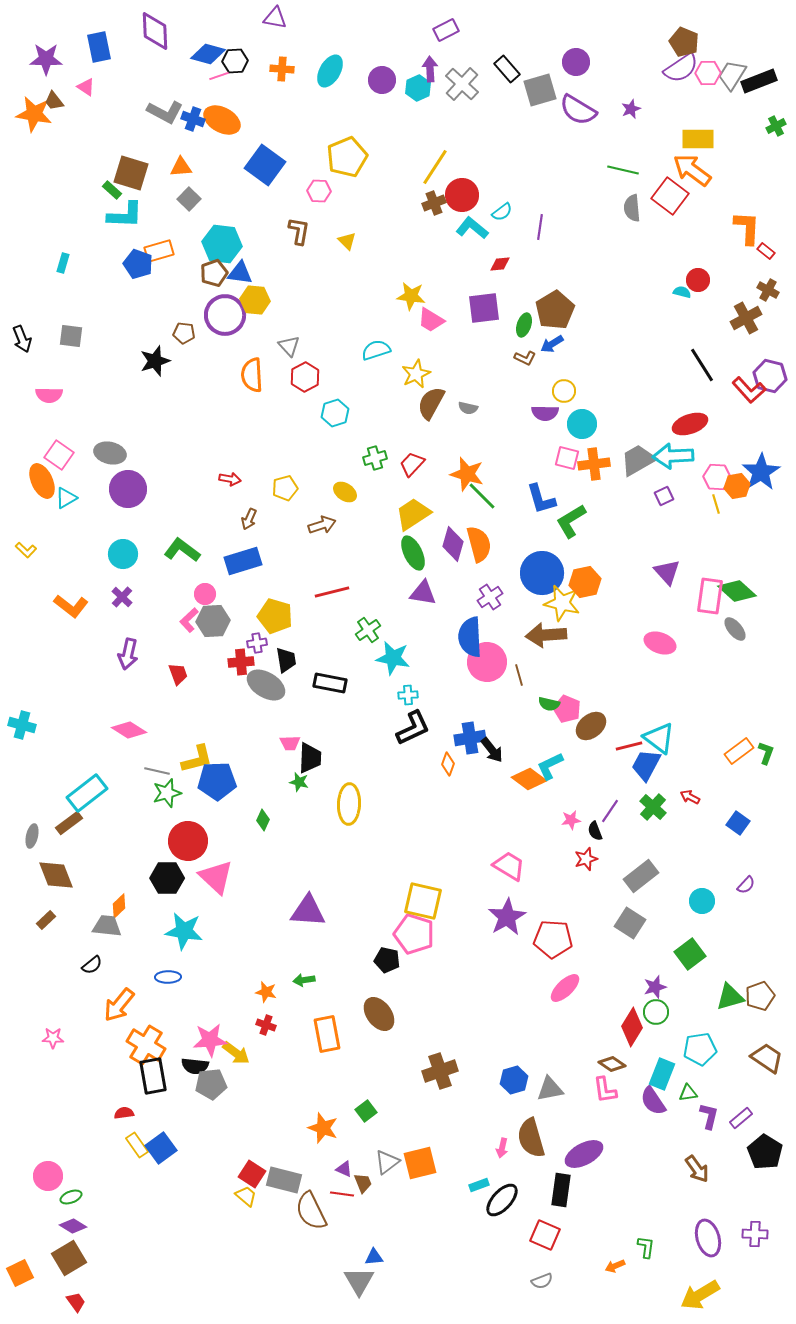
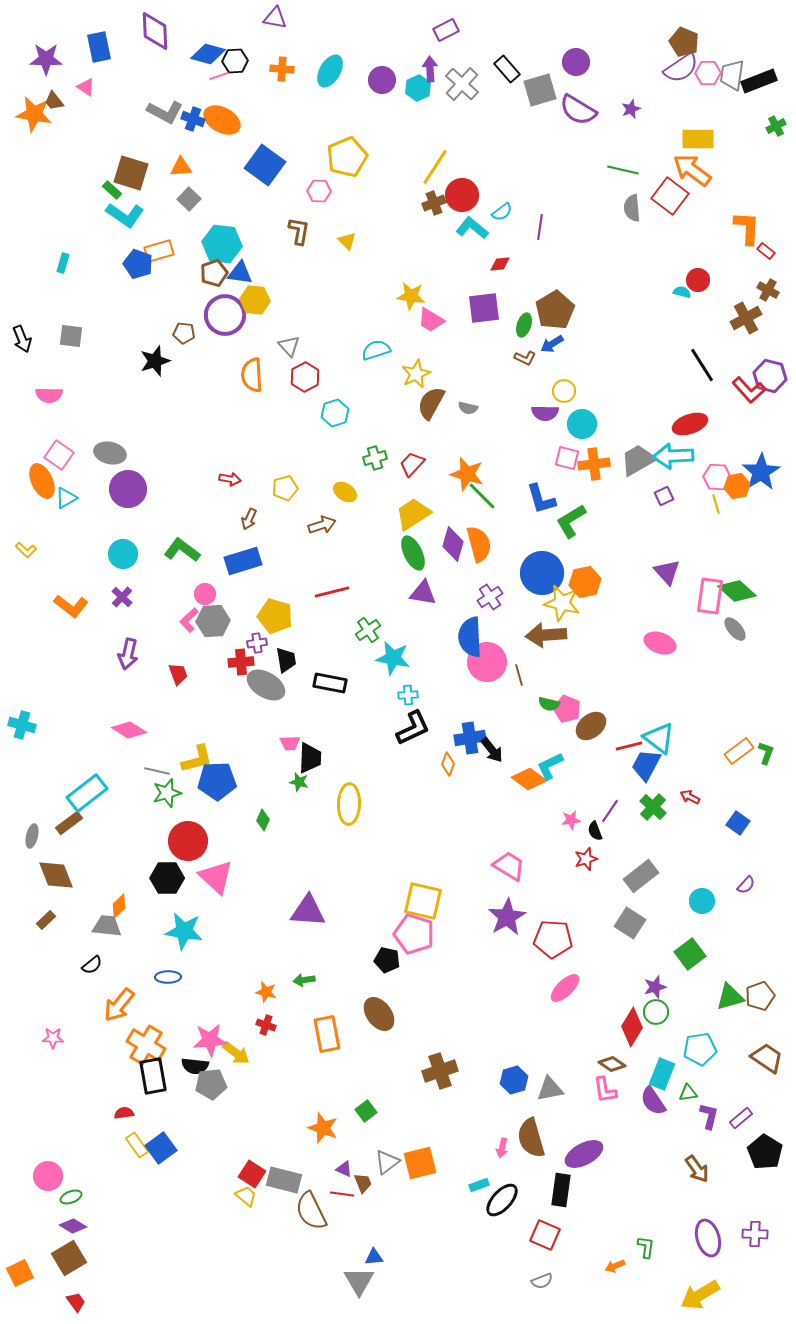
gray trapezoid at (732, 75): rotated 24 degrees counterclockwise
cyan L-shape at (125, 215): rotated 33 degrees clockwise
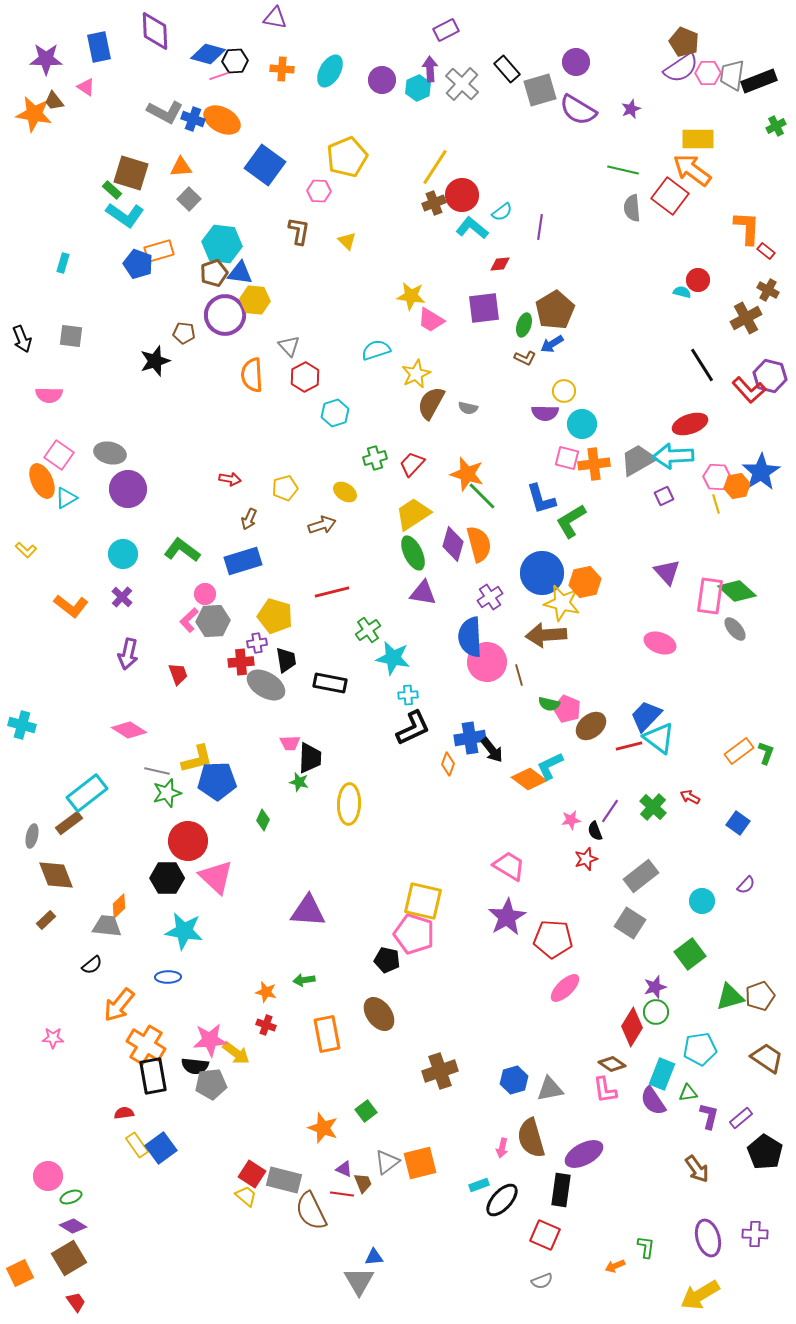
blue trapezoid at (646, 765): moved 49 px up; rotated 16 degrees clockwise
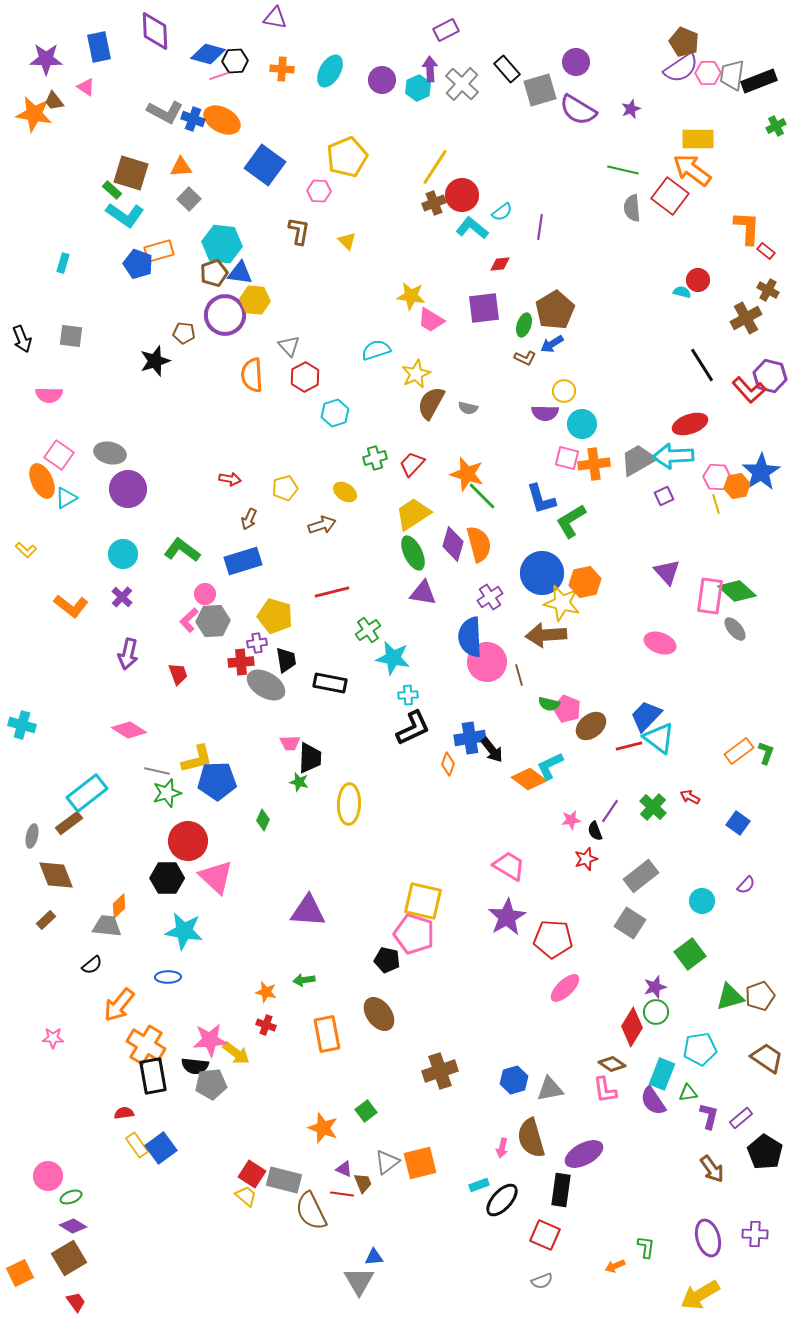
brown arrow at (697, 1169): moved 15 px right
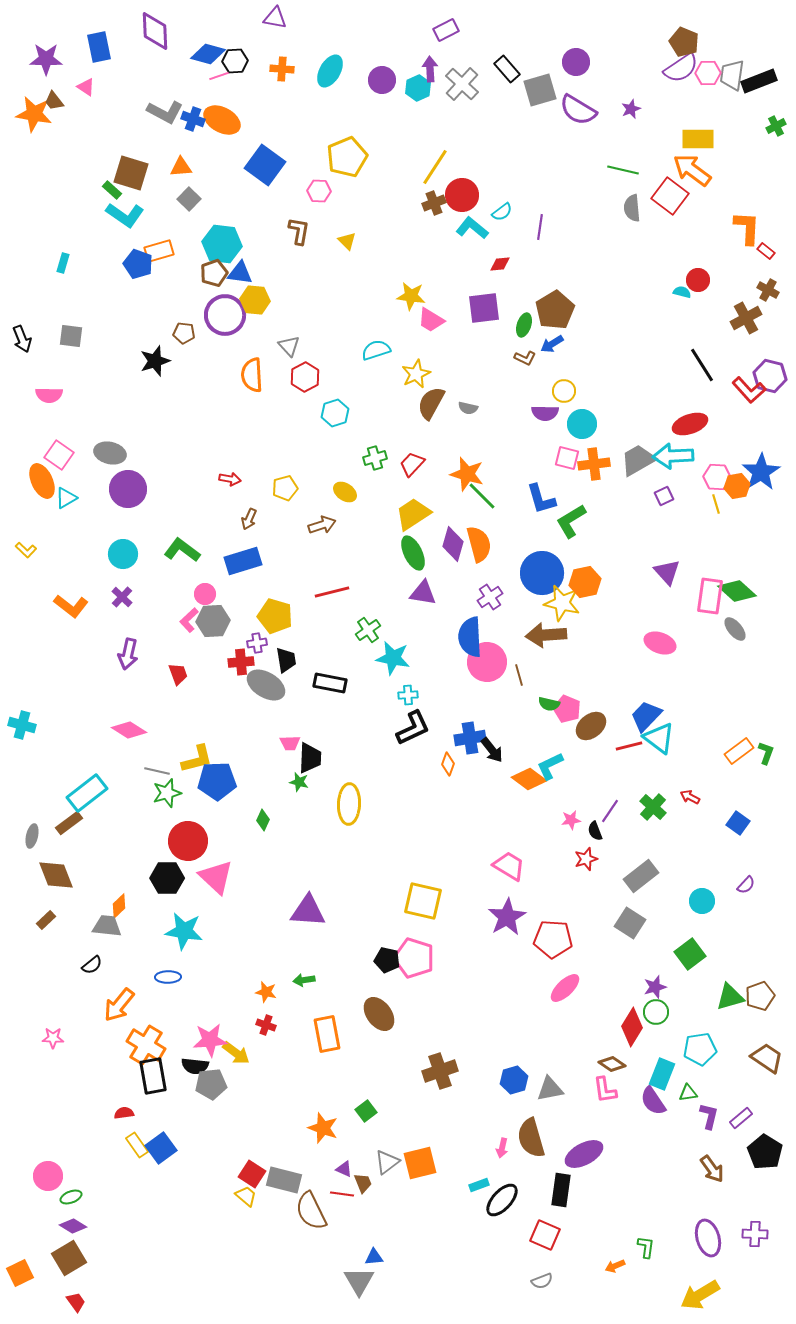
pink pentagon at (414, 934): moved 24 px down
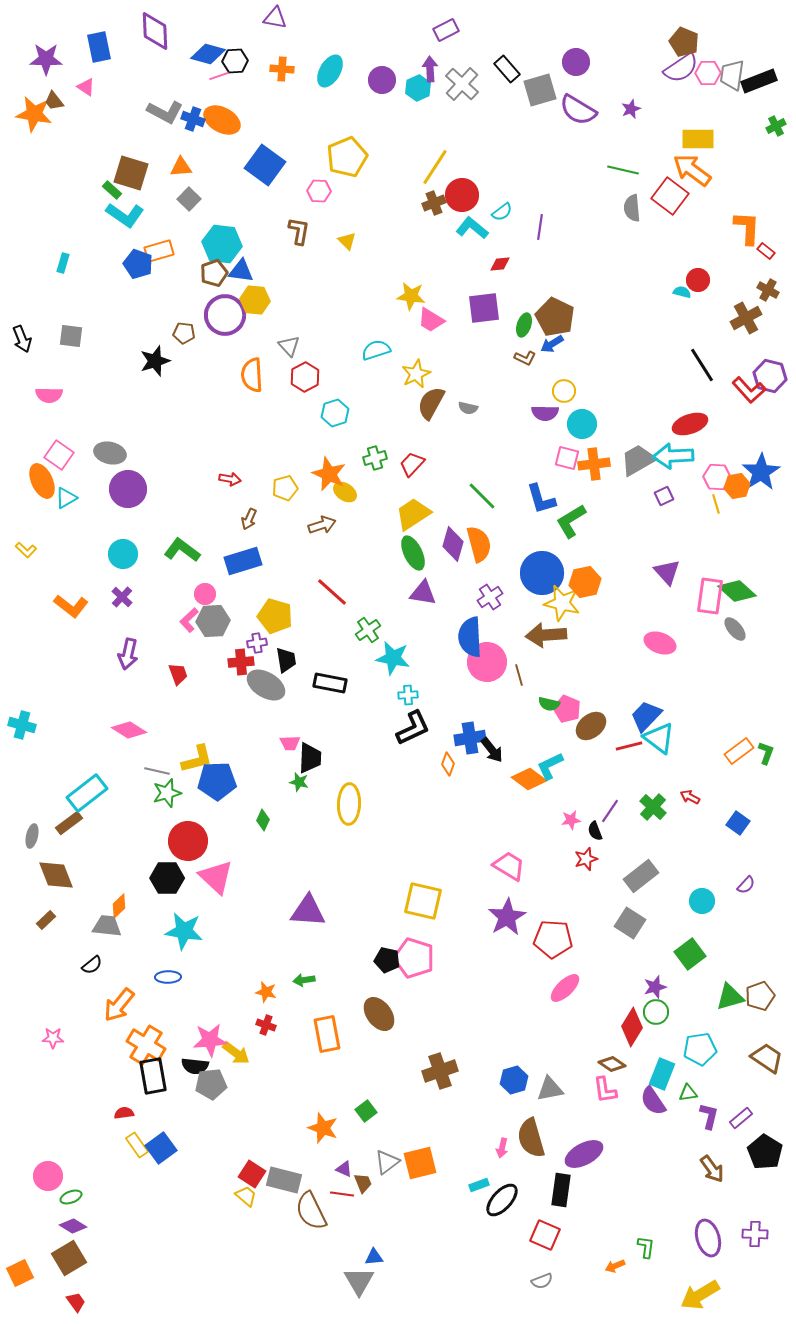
blue triangle at (240, 273): moved 1 px right, 2 px up
brown pentagon at (555, 310): moved 7 px down; rotated 15 degrees counterclockwise
orange star at (467, 474): moved 138 px left; rotated 8 degrees clockwise
red line at (332, 592): rotated 56 degrees clockwise
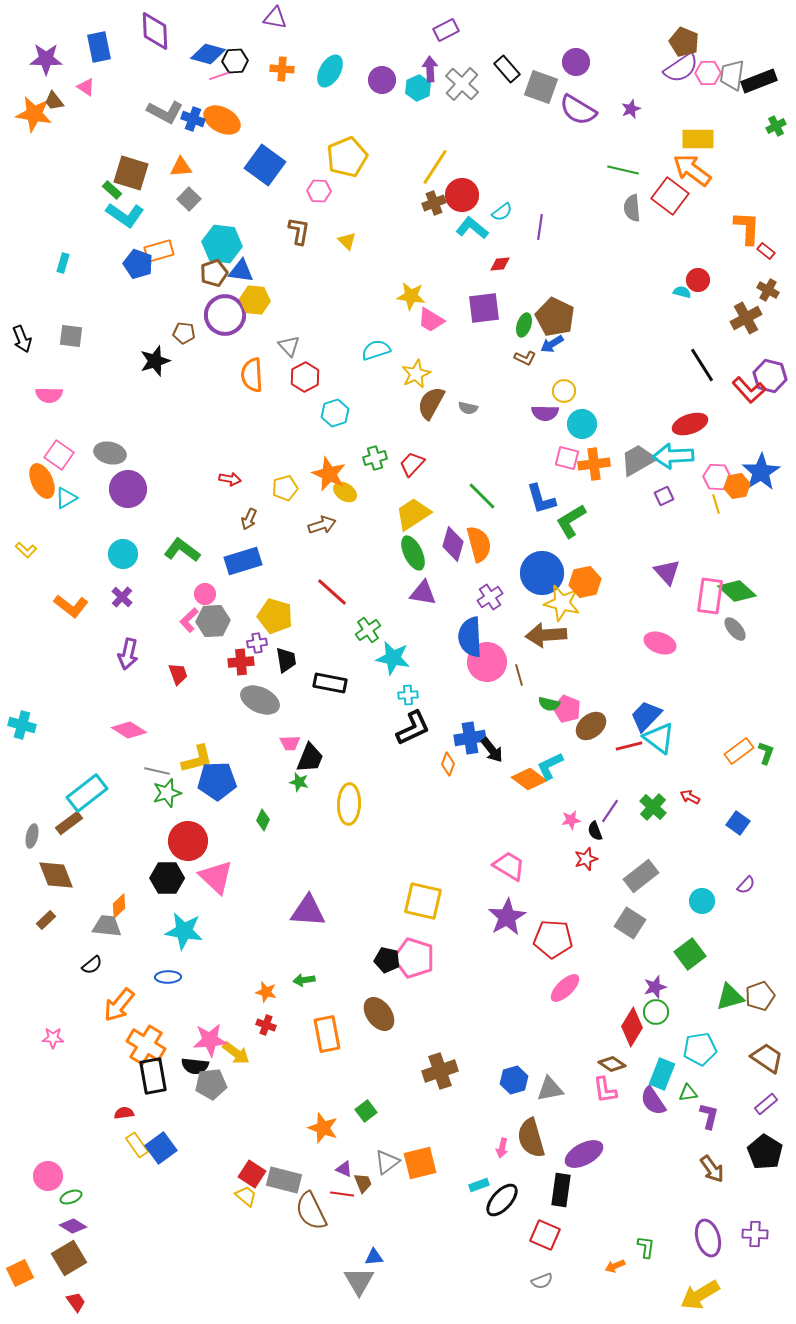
gray square at (540, 90): moved 1 px right, 3 px up; rotated 36 degrees clockwise
gray ellipse at (266, 685): moved 6 px left, 15 px down; rotated 6 degrees counterclockwise
black trapezoid at (310, 758): rotated 20 degrees clockwise
purple rectangle at (741, 1118): moved 25 px right, 14 px up
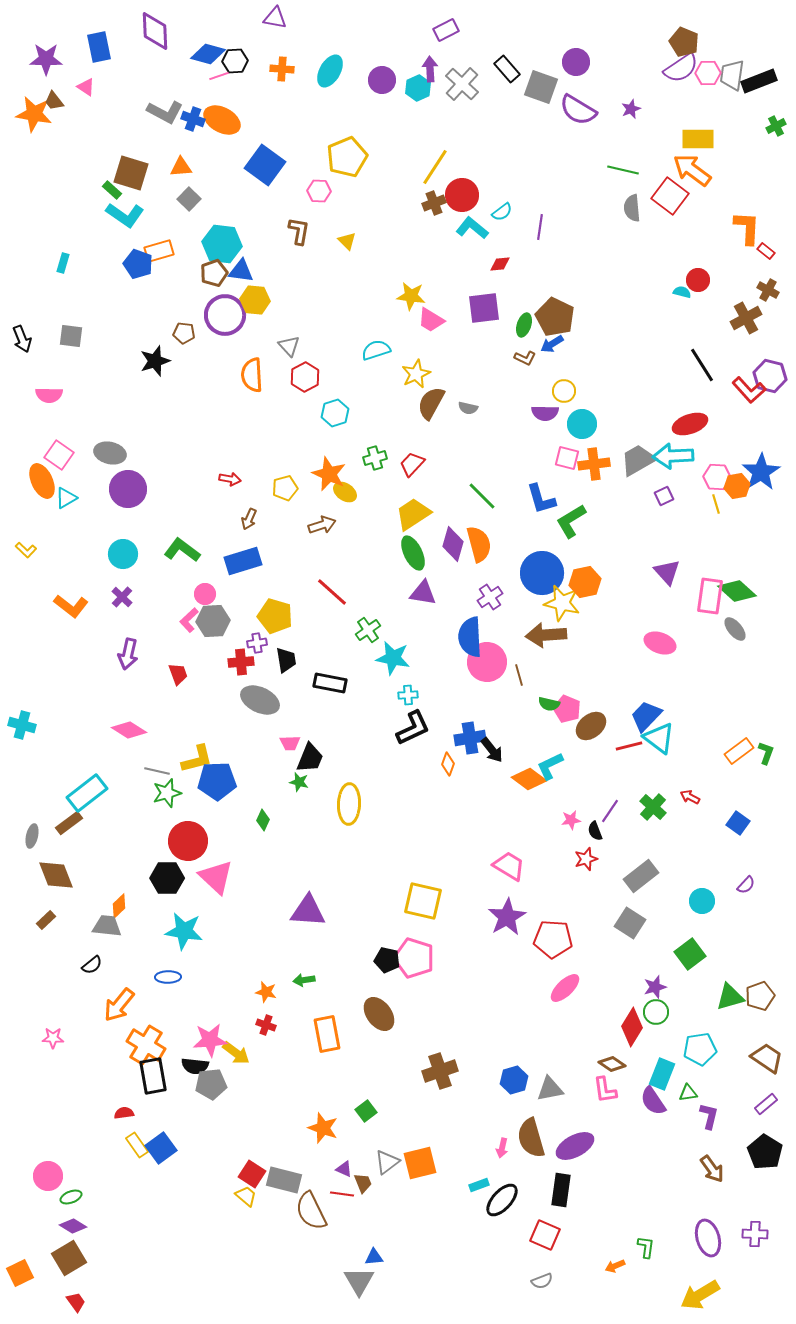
purple ellipse at (584, 1154): moved 9 px left, 8 px up
